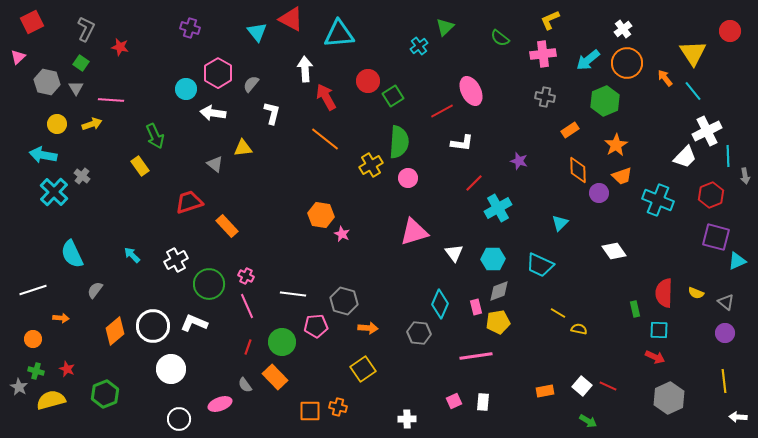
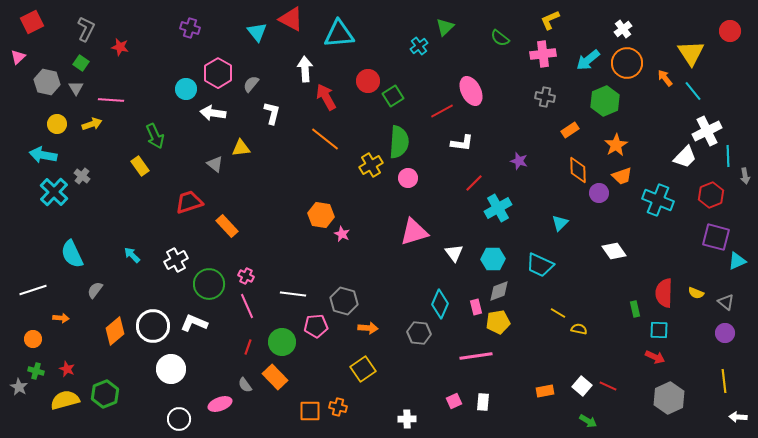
yellow triangle at (693, 53): moved 2 px left
yellow triangle at (243, 148): moved 2 px left
yellow semicircle at (51, 400): moved 14 px right
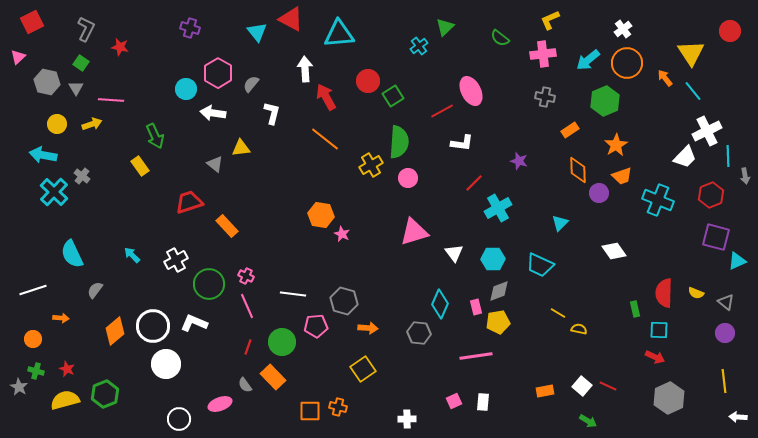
white circle at (171, 369): moved 5 px left, 5 px up
orange rectangle at (275, 377): moved 2 px left
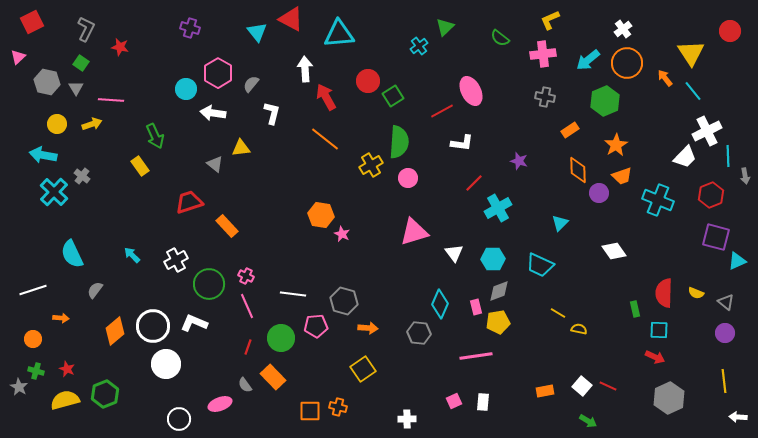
green circle at (282, 342): moved 1 px left, 4 px up
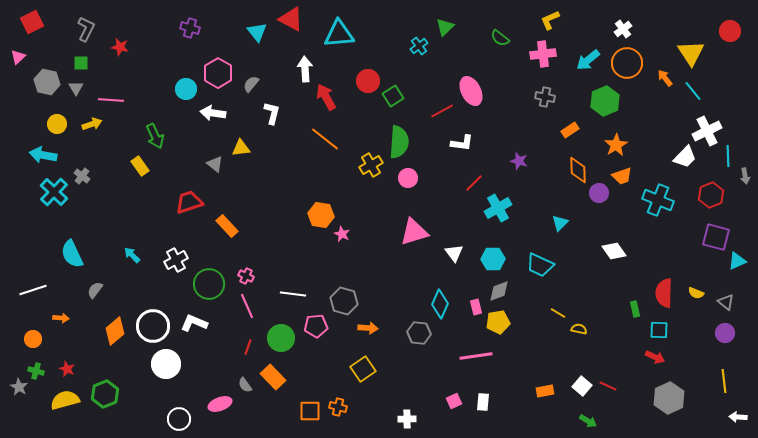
green square at (81, 63): rotated 35 degrees counterclockwise
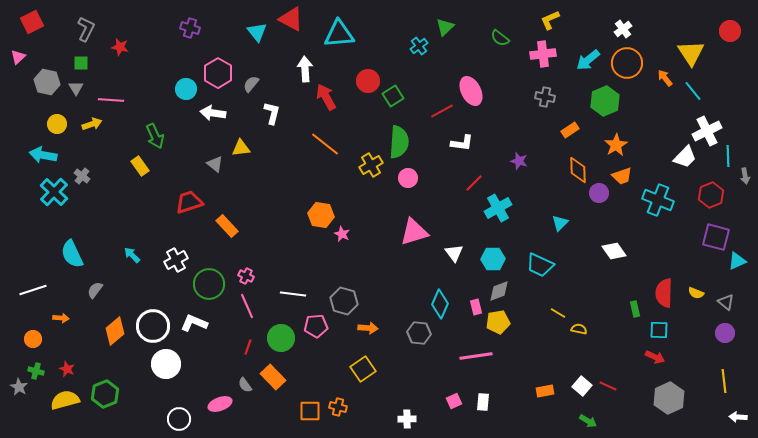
orange line at (325, 139): moved 5 px down
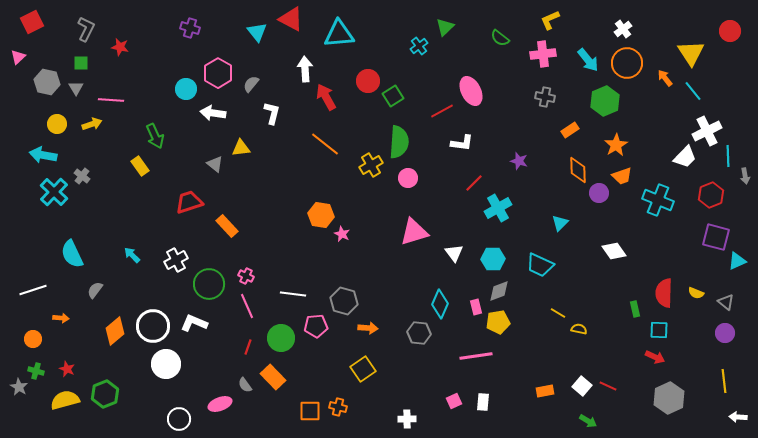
cyan arrow at (588, 60): rotated 90 degrees counterclockwise
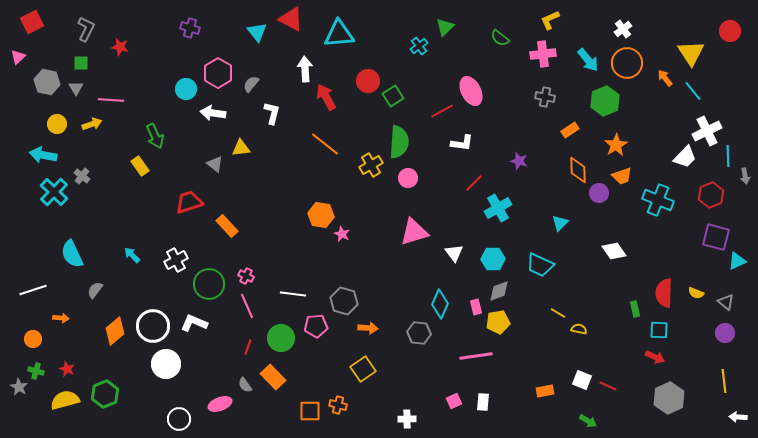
white square at (582, 386): moved 6 px up; rotated 18 degrees counterclockwise
orange cross at (338, 407): moved 2 px up
